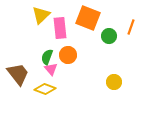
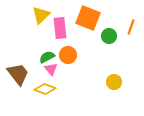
green semicircle: rotated 42 degrees clockwise
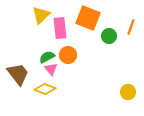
yellow circle: moved 14 px right, 10 px down
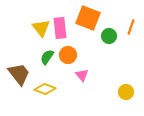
yellow triangle: moved 13 px down; rotated 24 degrees counterclockwise
green semicircle: rotated 28 degrees counterclockwise
pink triangle: moved 31 px right, 6 px down
brown trapezoid: moved 1 px right
yellow circle: moved 2 px left
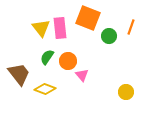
orange circle: moved 6 px down
